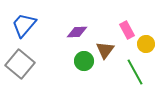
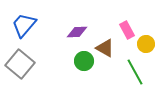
brown triangle: moved 2 px up; rotated 36 degrees counterclockwise
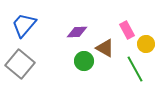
green line: moved 3 px up
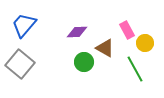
yellow circle: moved 1 px left, 1 px up
green circle: moved 1 px down
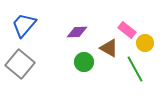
pink rectangle: rotated 24 degrees counterclockwise
brown triangle: moved 4 px right
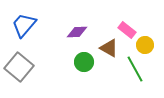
yellow circle: moved 2 px down
gray square: moved 1 px left, 3 px down
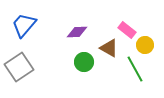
gray square: rotated 16 degrees clockwise
